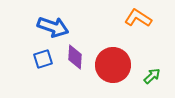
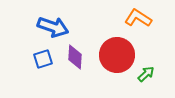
red circle: moved 4 px right, 10 px up
green arrow: moved 6 px left, 2 px up
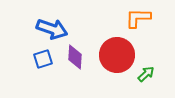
orange L-shape: rotated 32 degrees counterclockwise
blue arrow: moved 1 px left, 2 px down
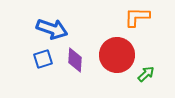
orange L-shape: moved 1 px left, 1 px up
purple diamond: moved 3 px down
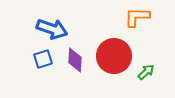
red circle: moved 3 px left, 1 px down
green arrow: moved 2 px up
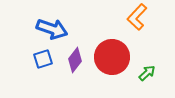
orange L-shape: rotated 48 degrees counterclockwise
red circle: moved 2 px left, 1 px down
purple diamond: rotated 35 degrees clockwise
green arrow: moved 1 px right, 1 px down
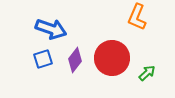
orange L-shape: rotated 20 degrees counterclockwise
blue arrow: moved 1 px left
red circle: moved 1 px down
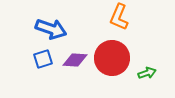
orange L-shape: moved 18 px left
purple diamond: rotated 55 degrees clockwise
green arrow: rotated 24 degrees clockwise
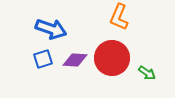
green arrow: rotated 54 degrees clockwise
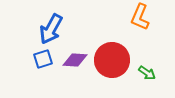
orange L-shape: moved 21 px right
blue arrow: rotated 100 degrees clockwise
red circle: moved 2 px down
